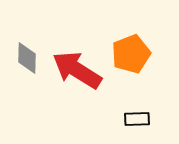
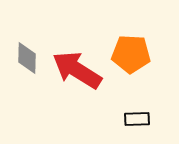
orange pentagon: rotated 24 degrees clockwise
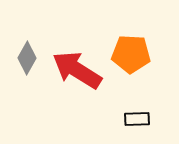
gray diamond: rotated 28 degrees clockwise
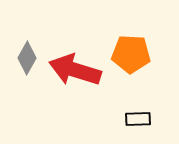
red arrow: moved 2 px left; rotated 15 degrees counterclockwise
black rectangle: moved 1 px right
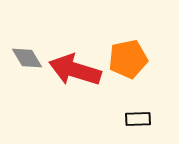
orange pentagon: moved 3 px left, 5 px down; rotated 15 degrees counterclockwise
gray diamond: rotated 60 degrees counterclockwise
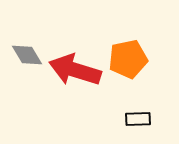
gray diamond: moved 3 px up
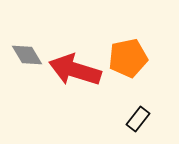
orange pentagon: moved 1 px up
black rectangle: rotated 50 degrees counterclockwise
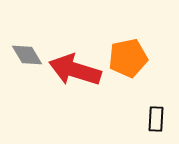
black rectangle: moved 18 px right; rotated 35 degrees counterclockwise
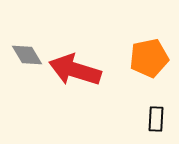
orange pentagon: moved 21 px right
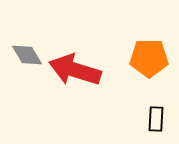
orange pentagon: rotated 12 degrees clockwise
